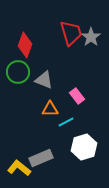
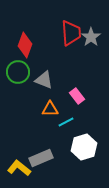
red trapezoid: rotated 12 degrees clockwise
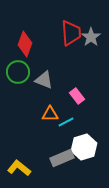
red diamond: moved 1 px up
orange triangle: moved 5 px down
gray rectangle: moved 21 px right
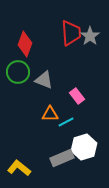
gray star: moved 1 px left, 1 px up
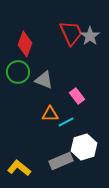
red trapezoid: rotated 20 degrees counterclockwise
gray rectangle: moved 1 px left, 3 px down
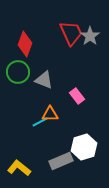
cyan line: moved 26 px left
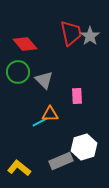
red trapezoid: rotated 12 degrees clockwise
red diamond: rotated 60 degrees counterclockwise
gray triangle: rotated 24 degrees clockwise
pink rectangle: rotated 35 degrees clockwise
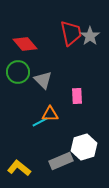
gray triangle: moved 1 px left
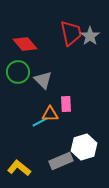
pink rectangle: moved 11 px left, 8 px down
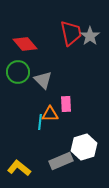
cyan line: rotated 56 degrees counterclockwise
